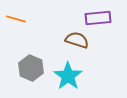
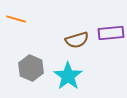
purple rectangle: moved 13 px right, 15 px down
brown semicircle: rotated 145 degrees clockwise
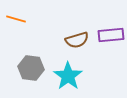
purple rectangle: moved 2 px down
gray hexagon: rotated 15 degrees counterclockwise
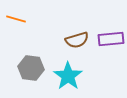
purple rectangle: moved 4 px down
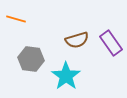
purple rectangle: moved 4 px down; rotated 60 degrees clockwise
gray hexagon: moved 9 px up
cyan star: moved 2 px left
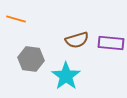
purple rectangle: rotated 50 degrees counterclockwise
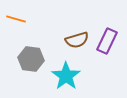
purple rectangle: moved 4 px left, 2 px up; rotated 70 degrees counterclockwise
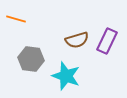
cyan star: rotated 16 degrees counterclockwise
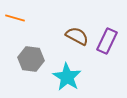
orange line: moved 1 px left, 1 px up
brown semicircle: moved 4 px up; rotated 135 degrees counterclockwise
cyan star: moved 1 px right, 1 px down; rotated 12 degrees clockwise
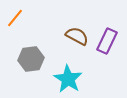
orange line: rotated 66 degrees counterclockwise
gray hexagon: rotated 15 degrees counterclockwise
cyan star: moved 1 px right, 2 px down
